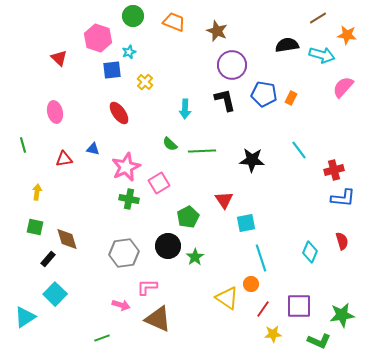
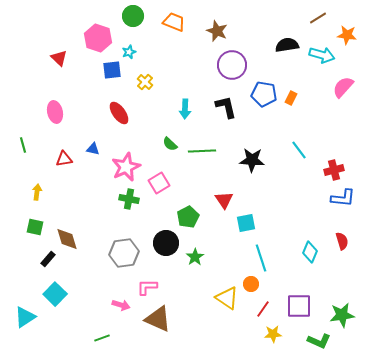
black L-shape at (225, 100): moved 1 px right, 7 px down
black circle at (168, 246): moved 2 px left, 3 px up
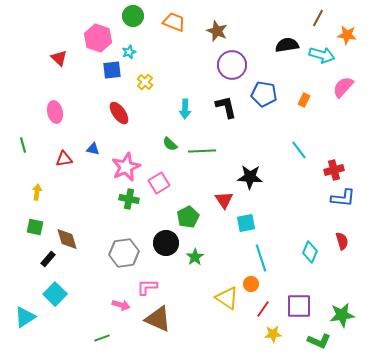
brown line at (318, 18): rotated 30 degrees counterclockwise
orange rectangle at (291, 98): moved 13 px right, 2 px down
black star at (252, 160): moved 2 px left, 17 px down
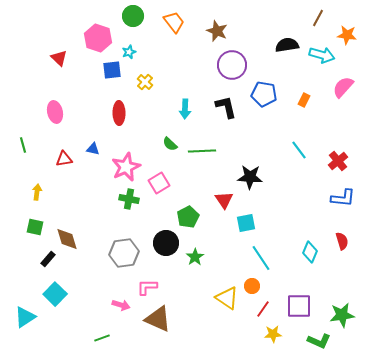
orange trapezoid at (174, 22): rotated 30 degrees clockwise
red ellipse at (119, 113): rotated 35 degrees clockwise
red cross at (334, 170): moved 4 px right, 9 px up; rotated 24 degrees counterclockwise
cyan line at (261, 258): rotated 16 degrees counterclockwise
orange circle at (251, 284): moved 1 px right, 2 px down
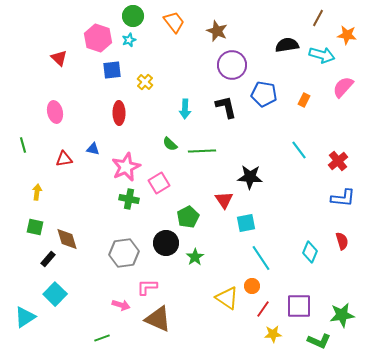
cyan star at (129, 52): moved 12 px up
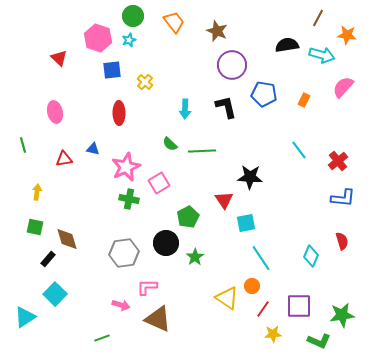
cyan diamond at (310, 252): moved 1 px right, 4 px down
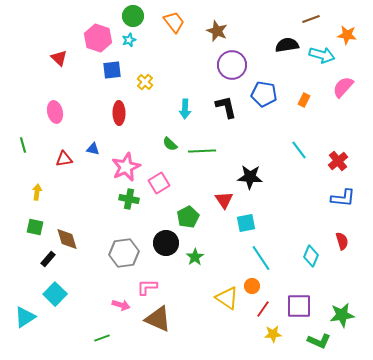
brown line at (318, 18): moved 7 px left, 1 px down; rotated 42 degrees clockwise
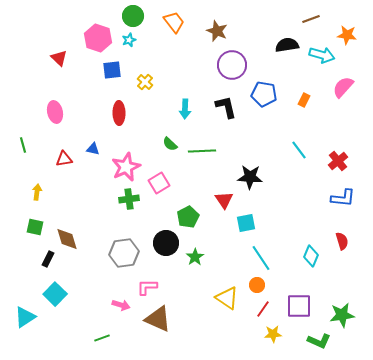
green cross at (129, 199): rotated 18 degrees counterclockwise
black rectangle at (48, 259): rotated 14 degrees counterclockwise
orange circle at (252, 286): moved 5 px right, 1 px up
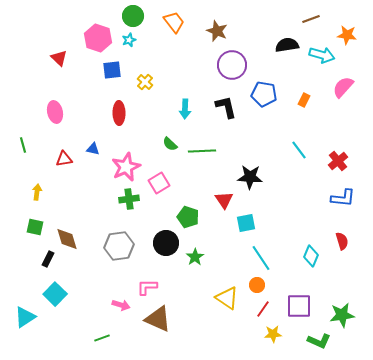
green pentagon at (188, 217): rotated 25 degrees counterclockwise
gray hexagon at (124, 253): moved 5 px left, 7 px up
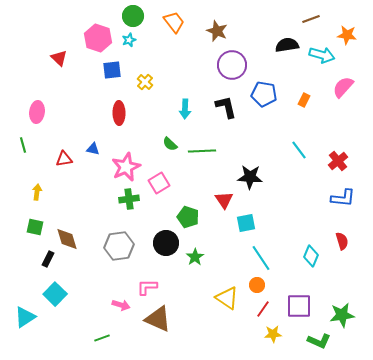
pink ellipse at (55, 112): moved 18 px left; rotated 20 degrees clockwise
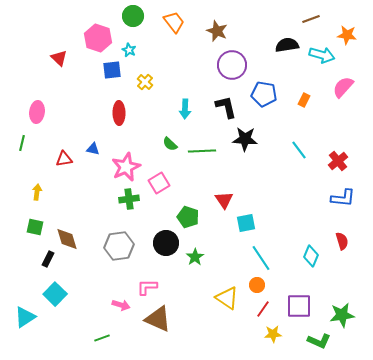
cyan star at (129, 40): moved 10 px down; rotated 24 degrees counterclockwise
green line at (23, 145): moved 1 px left, 2 px up; rotated 28 degrees clockwise
black star at (250, 177): moved 5 px left, 38 px up
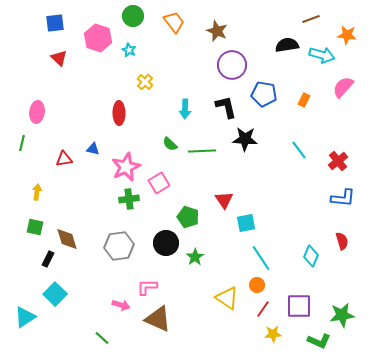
blue square at (112, 70): moved 57 px left, 47 px up
green line at (102, 338): rotated 63 degrees clockwise
